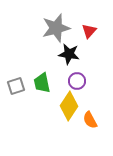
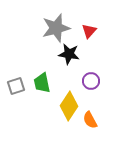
purple circle: moved 14 px right
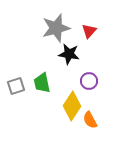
purple circle: moved 2 px left
yellow diamond: moved 3 px right
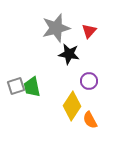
green trapezoid: moved 10 px left, 4 px down
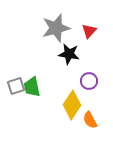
yellow diamond: moved 1 px up
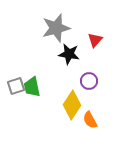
red triangle: moved 6 px right, 9 px down
